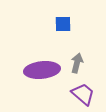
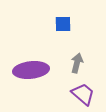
purple ellipse: moved 11 px left
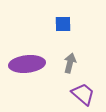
gray arrow: moved 7 px left
purple ellipse: moved 4 px left, 6 px up
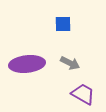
gray arrow: rotated 102 degrees clockwise
purple trapezoid: rotated 10 degrees counterclockwise
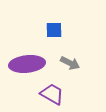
blue square: moved 9 px left, 6 px down
purple trapezoid: moved 31 px left
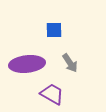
gray arrow: rotated 30 degrees clockwise
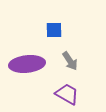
gray arrow: moved 2 px up
purple trapezoid: moved 15 px right
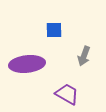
gray arrow: moved 14 px right, 5 px up; rotated 54 degrees clockwise
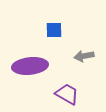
gray arrow: rotated 60 degrees clockwise
purple ellipse: moved 3 px right, 2 px down
